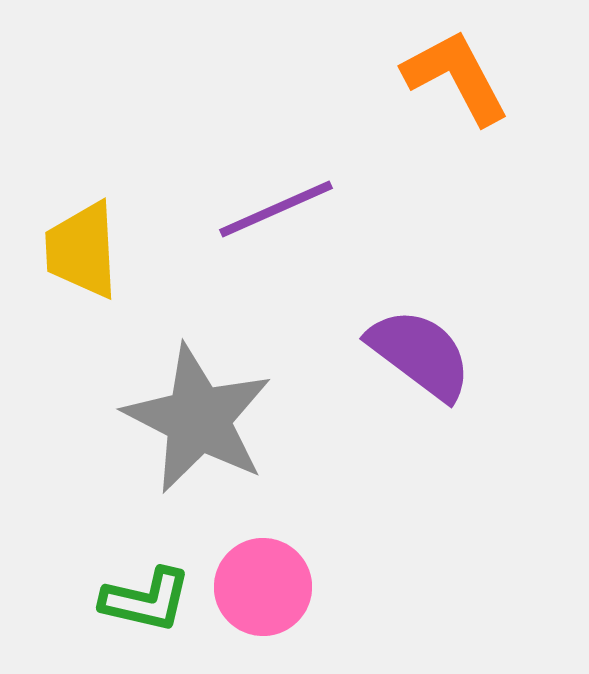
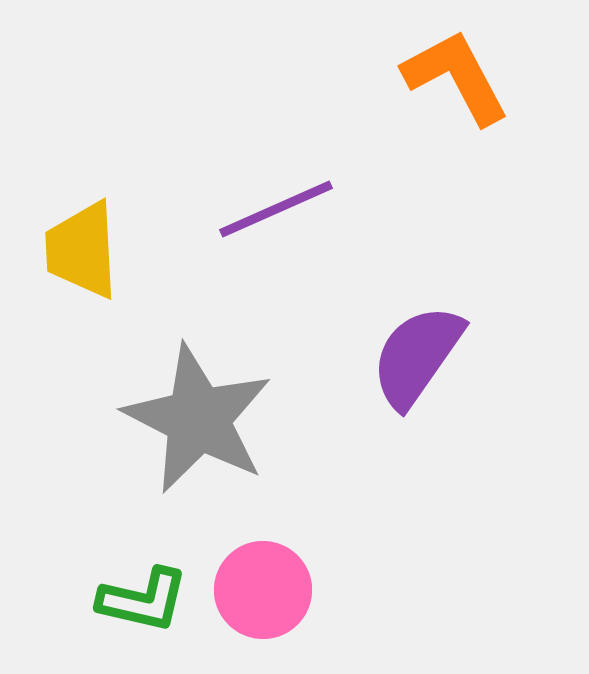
purple semicircle: moved 3 px left, 2 px down; rotated 92 degrees counterclockwise
pink circle: moved 3 px down
green L-shape: moved 3 px left
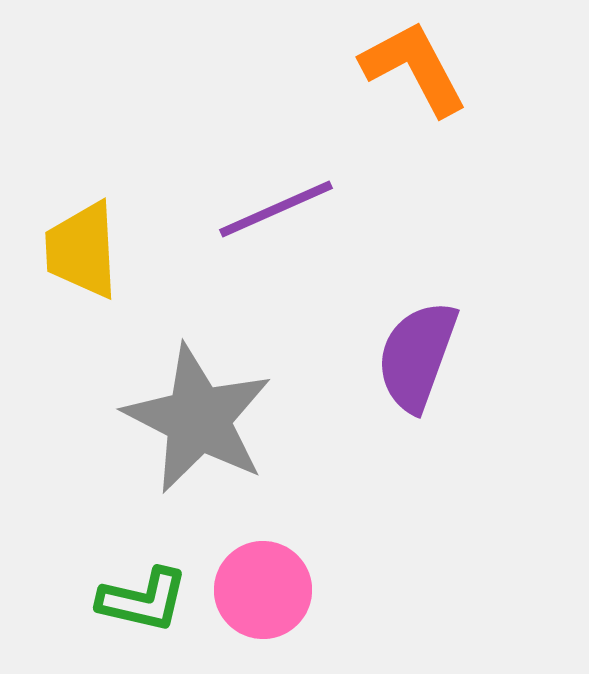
orange L-shape: moved 42 px left, 9 px up
purple semicircle: rotated 15 degrees counterclockwise
